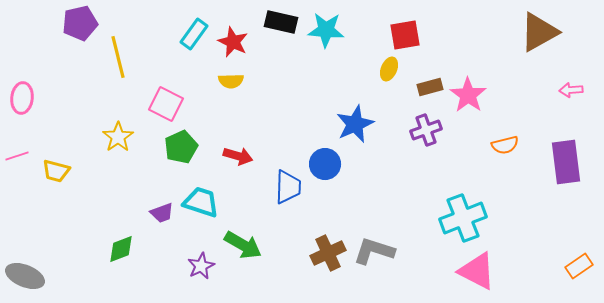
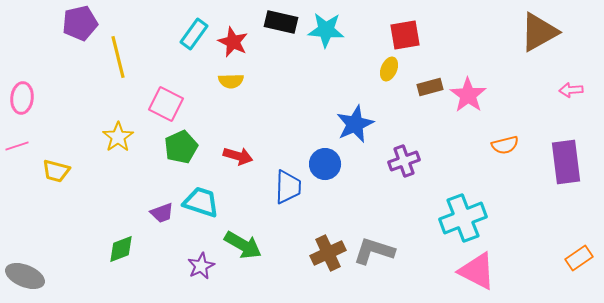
purple cross: moved 22 px left, 31 px down
pink line: moved 10 px up
orange rectangle: moved 8 px up
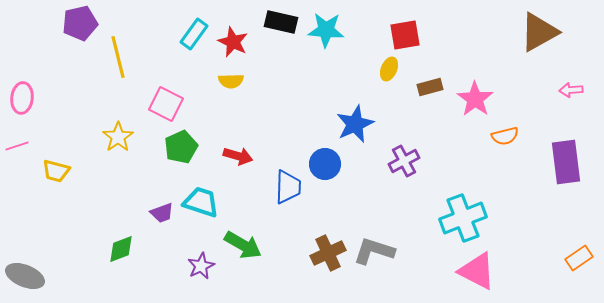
pink star: moved 7 px right, 4 px down
orange semicircle: moved 9 px up
purple cross: rotated 8 degrees counterclockwise
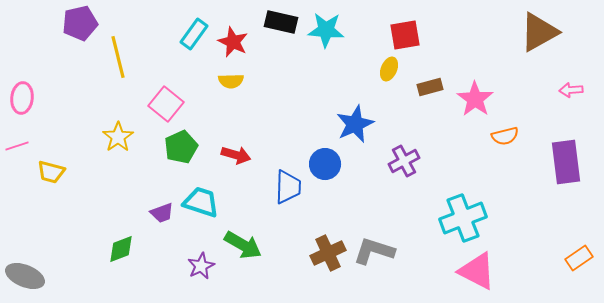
pink square: rotated 12 degrees clockwise
red arrow: moved 2 px left, 1 px up
yellow trapezoid: moved 5 px left, 1 px down
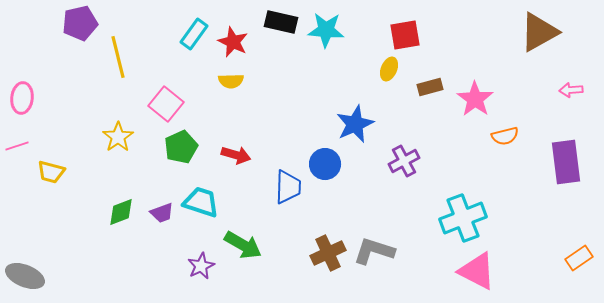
green diamond: moved 37 px up
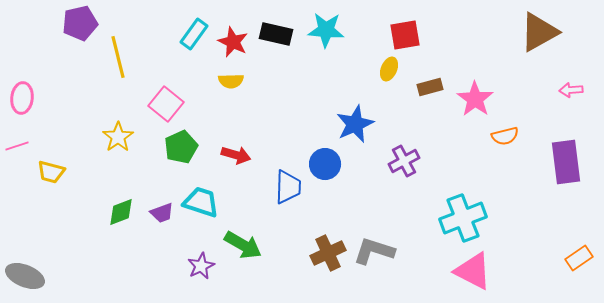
black rectangle: moved 5 px left, 12 px down
pink triangle: moved 4 px left
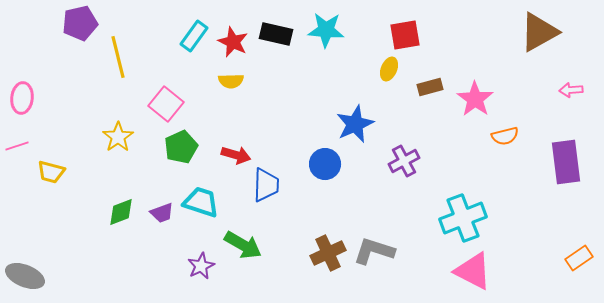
cyan rectangle: moved 2 px down
blue trapezoid: moved 22 px left, 2 px up
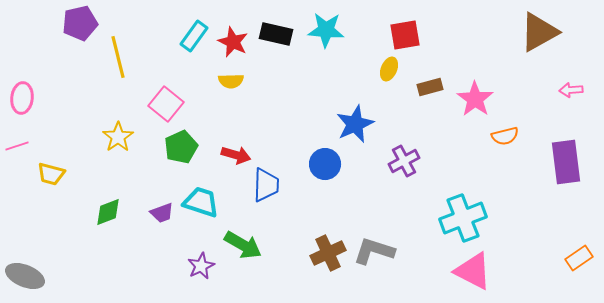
yellow trapezoid: moved 2 px down
green diamond: moved 13 px left
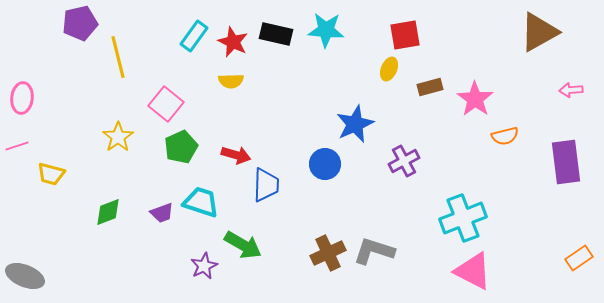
purple star: moved 3 px right
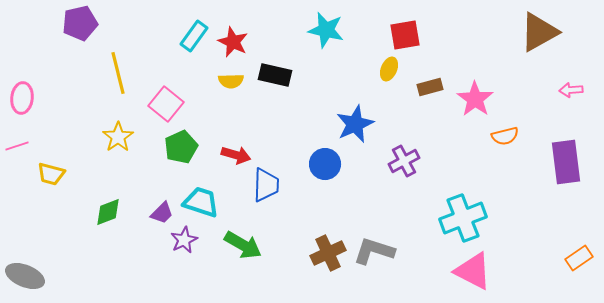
cyan star: rotated 9 degrees clockwise
black rectangle: moved 1 px left, 41 px down
yellow line: moved 16 px down
purple trapezoid: rotated 25 degrees counterclockwise
purple star: moved 20 px left, 26 px up
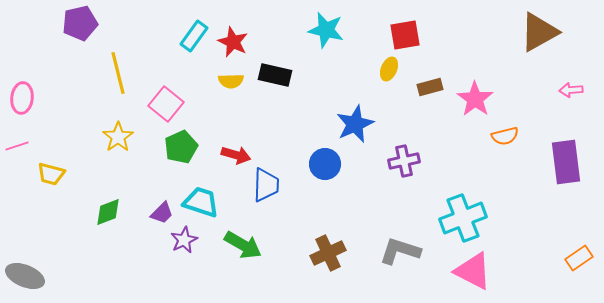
purple cross: rotated 16 degrees clockwise
gray L-shape: moved 26 px right
